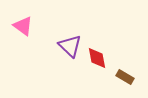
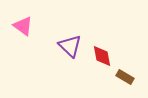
red diamond: moved 5 px right, 2 px up
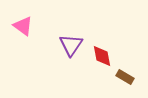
purple triangle: moved 1 px right, 1 px up; rotated 20 degrees clockwise
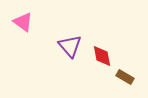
pink triangle: moved 4 px up
purple triangle: moved 1 px left, 1 px down; rotated 15 degrees counterclockwise
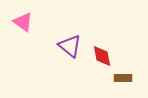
purple triangle: rotated 10 degrees counterclockwise
brown rectangle: moved 2 px left, 1 px down; rotated 30 degrees counterclockwise
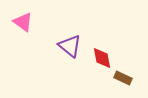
red diamond: moved 2 px down
brown rectangle: rotated 24 degrees clockwise
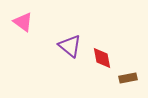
brown rectangle: moved 5 px right; rotated 36 degrees counterclockwise
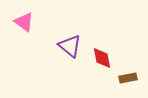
pink triangle: moved 1 px right
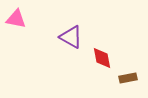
pink triangle: moved 8 px left, 3 px up; rotated 25 degrees counterclockwise
purple triangle: moved 1 px right, 9 px up; rotated 10 degrees counterclockwise
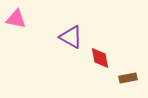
red diamond: moved 2 px left
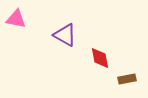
purple triangle: moved 6 px left, 2 px up
brown rectangle: moved 1 px left, 1 px down
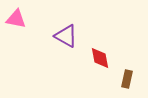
purple triangle: moved 1 px right, 1 px down
brown rectangle: rotated 66 degrees counterclockwise
